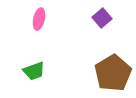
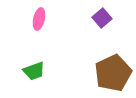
brown pentagon: rotated 6 degrees clockwise
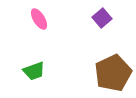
pink ellipse: rotated 45 degrees counterclockwise
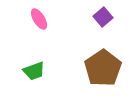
purple square: moved 1 px right, 1 px up
brown pentagon: moved 10 px left, 5 px up; rotated 9 degrees counterclockwise
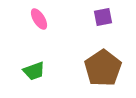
purple square: rotated 30 degrees clockwise
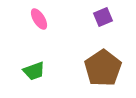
purple square: rotated 12 degrees counterclockwise
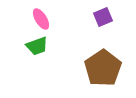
pink ellipse: moved 2 px right
green trapezoid: moved 3 px right, 25 px up
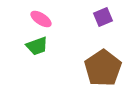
pink ellipse: rotated 25 degrees counterclockwise
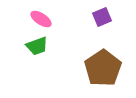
purple square: moved 1 px left
